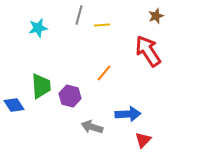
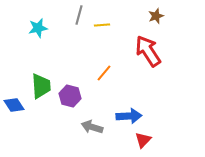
blue arrow: moved 1 px right, 2 px down
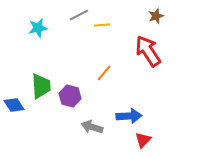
gray line: rotated 48 degrees clockwise
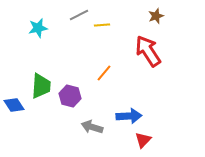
green trapezoid: rotated 8 degrees clockwise
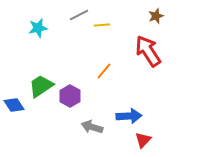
orange line: moved 2 px up
green trapezoid: rotated 128 degrees counterclockwise
purple hexagon: rotated 15 degrees clockwise
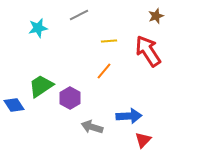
yellow line: moved 7 px right, 16 px down
purple hexagon: moved 2 px down
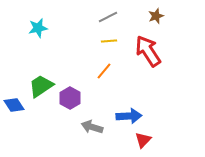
gray line: moved 29 px right, 2 px down
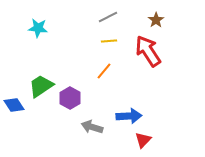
brown star: moved 4 px down; rotated 14 degrees counterclockwise
cyan star: rotated 18 degrees clockwise
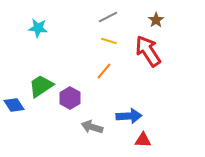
yellow line: rotated 21 degrees clockwise
red triangle: rotated 48 degrees clockwise
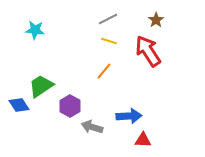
gray line: moved 2 px down
cyan star: moved 3 px left, 2 px down
purple hexagon: moved 8 px down
blue diamond: moved 5 px right
